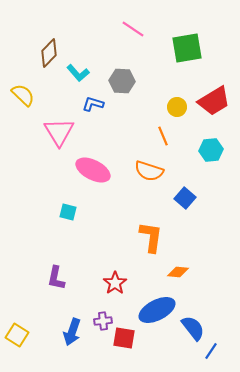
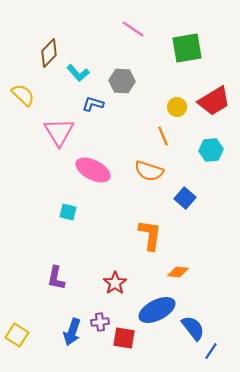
orange L-shape: moved 1 px left, 2 px up
purple cross: moved 3 px left, 1 px down
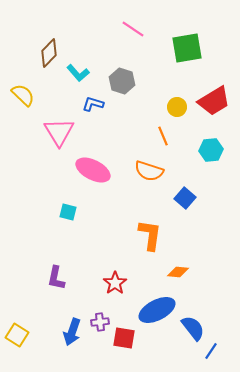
gray hexagon: rotated 15 degrees clockwise
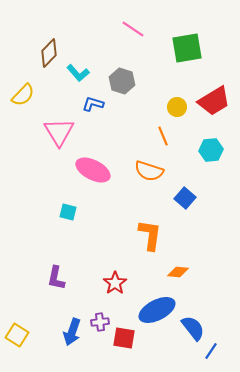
yellow semicircle: rotated 90 degrees clockwise
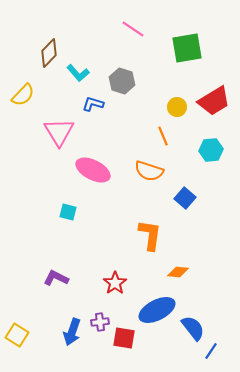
purple L-shape: rotated 105 degrees clockwise
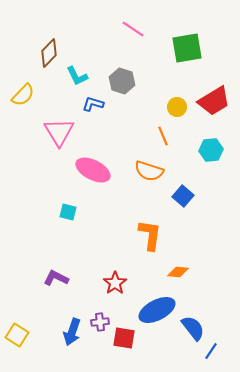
cyan L-shape: moved 1 px left, 3 px down; rotated 15 degrees clockwise
blue square: moved 2 px left, 2 px up
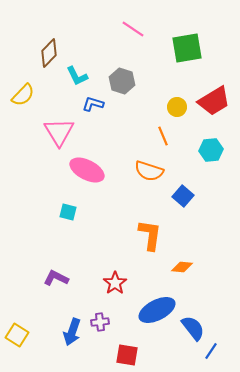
pink ellipse: moved 6 px left
orange diamond: moved 4 px right, 5 px up
red square: moved 3 px right, 17 px down
